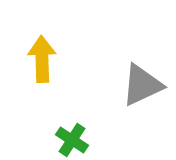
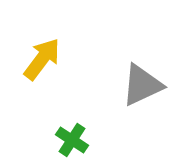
yellow arrow: rotated 39 degrees clockwise
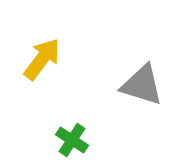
gray triangle: rotated 42 degrees clockwise
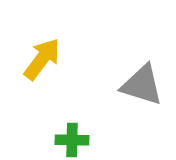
green cross: rotated 32 degrees counterclockwise
